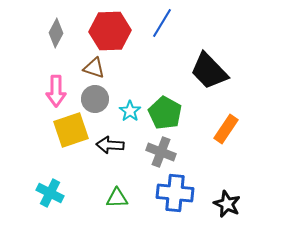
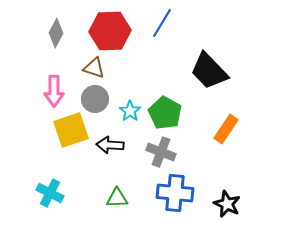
pink arrow: moved 2 px left
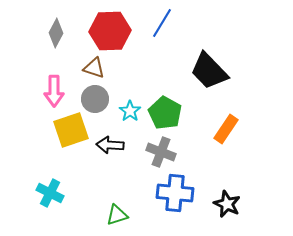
green triangle: moved 17 px down; rotated 15 degrees counterclockwise
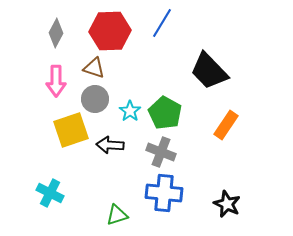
pink arrow: moved 2 px right, 10 px up
orange rectangle: moved 4 px up
blue cross: moved 11 px left
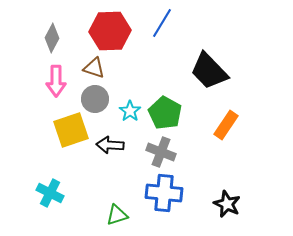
gray diamond: moved 4 px left, 5 px down
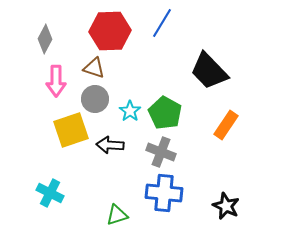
gray diamond: moved 7 px left, 1 px down
black star: moved 1 px left, 2 px down
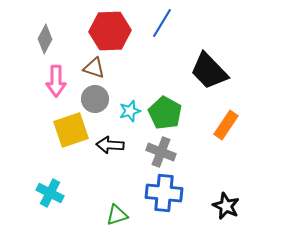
cyan star: rotated 20 degrees clockwise
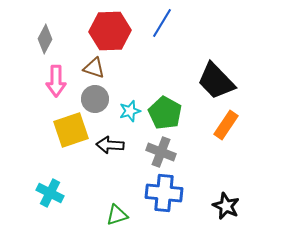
black trapezoid: moved 7 px right, 10 px down
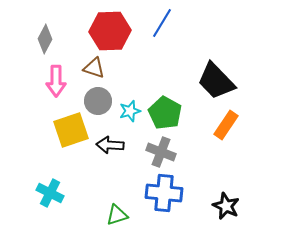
gray circle: moved 3 px right, 2 px down
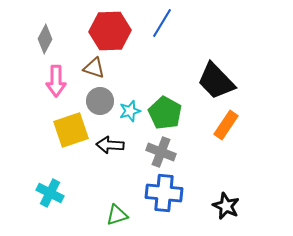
gray circle: moved 2 px right
